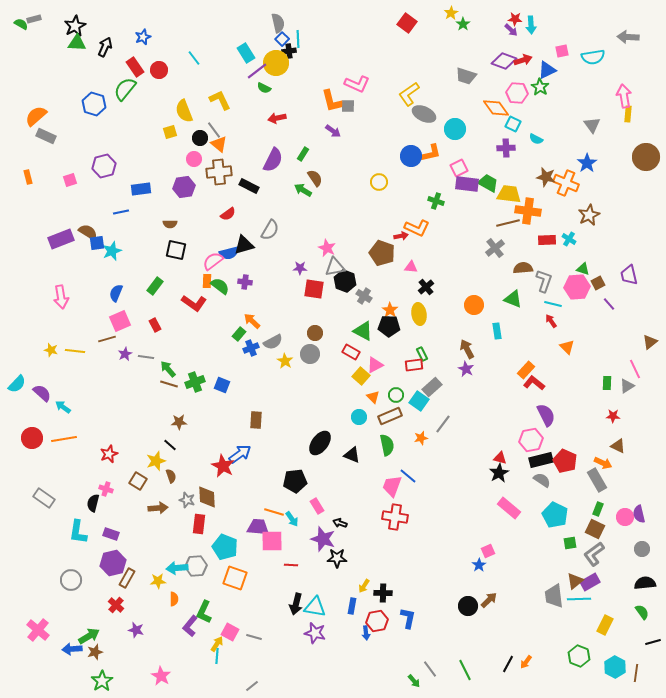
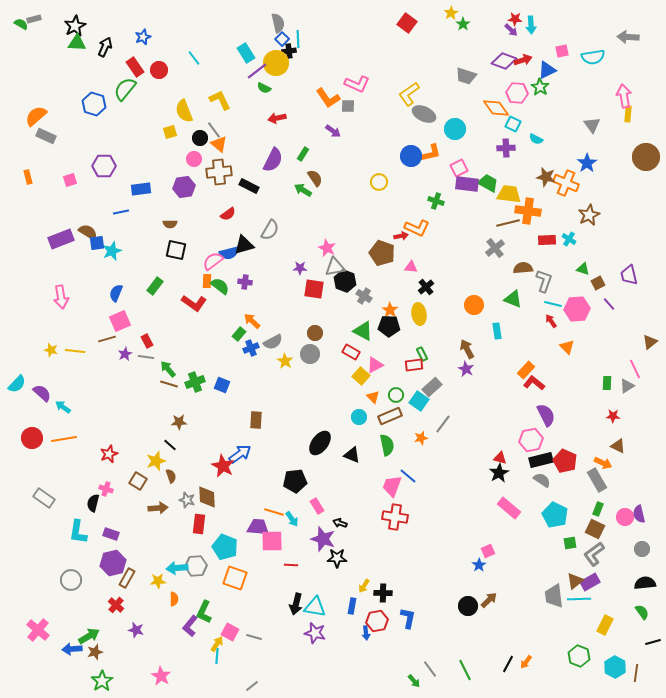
orange L-shape at (332, 101): moved 4 px left, 3 px up; rotated 20 degrees counterclockwise
purple hexagon at (104, 166): rotated 15 degrees clockwise
pink hexagon at (577, 287): moved 22 px down
red rectangle at (155, 325): moved 8 px left, 16 px down
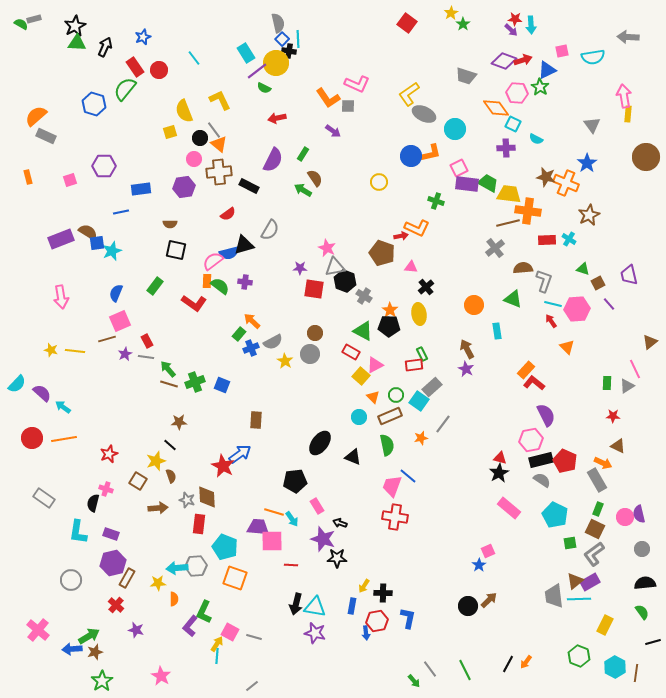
black cross at (289, 51): rotated 16 degrees clockwise
black triangle at (352, 455): moved 1 px right, 2 px down
yellow star at (158, 581): moved 2 px down
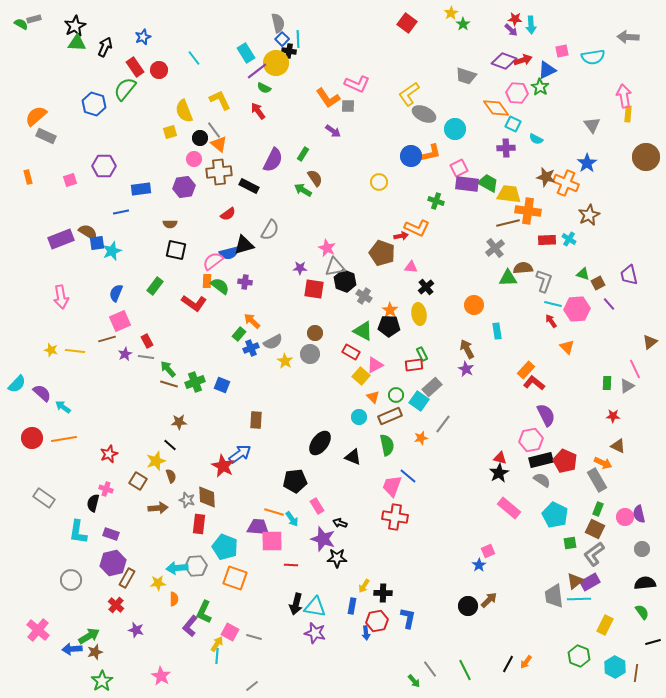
red arrow at (277, 118): moved 19 px left, 7 px up; rotated 66 degrees clockwise
green triangle at (583, 269): moved 5 px down
green triangle at (513, 299): moved 5 px left, 21 px up; rotated 24 degrees counterclockwise
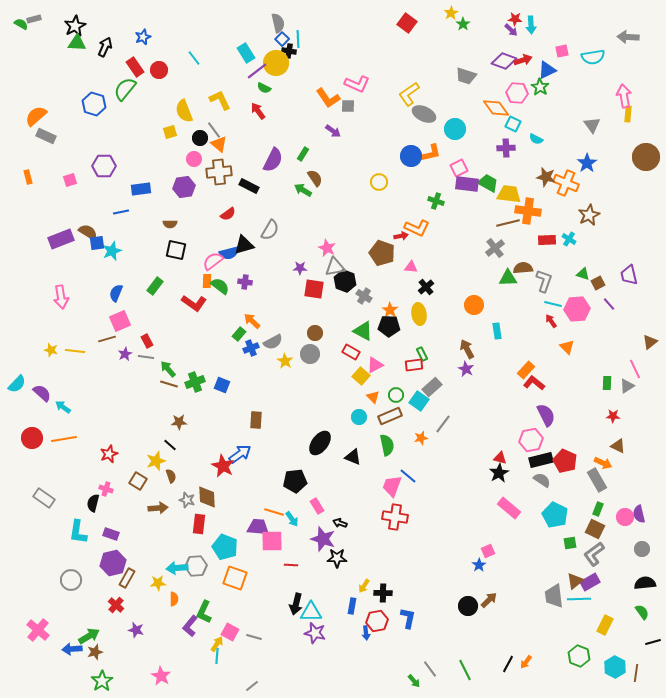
cyan triangle at (315, 607): moved 4 px left, 5 px down; rotated 10 degrees counterclockwise
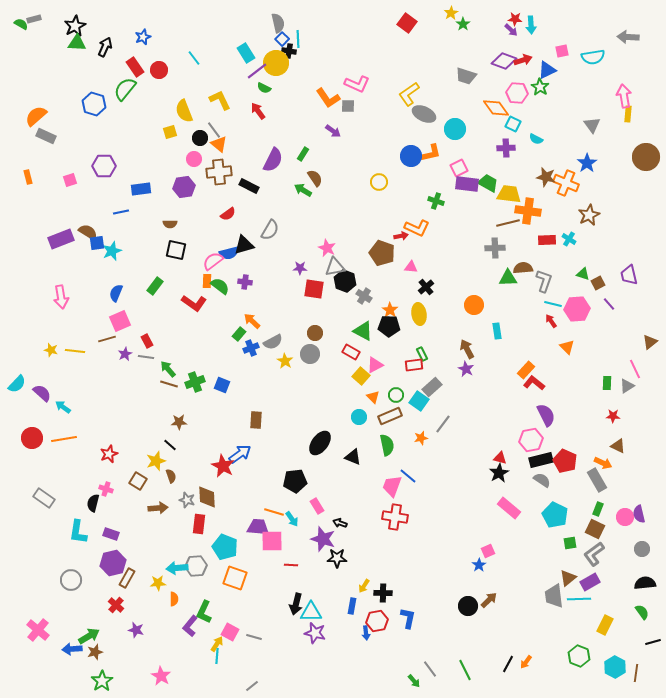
gray cross at (495, 248): rotated 36 degrees clockwise
brown triangle at (575, 581): moved 7 px left, 3 px up
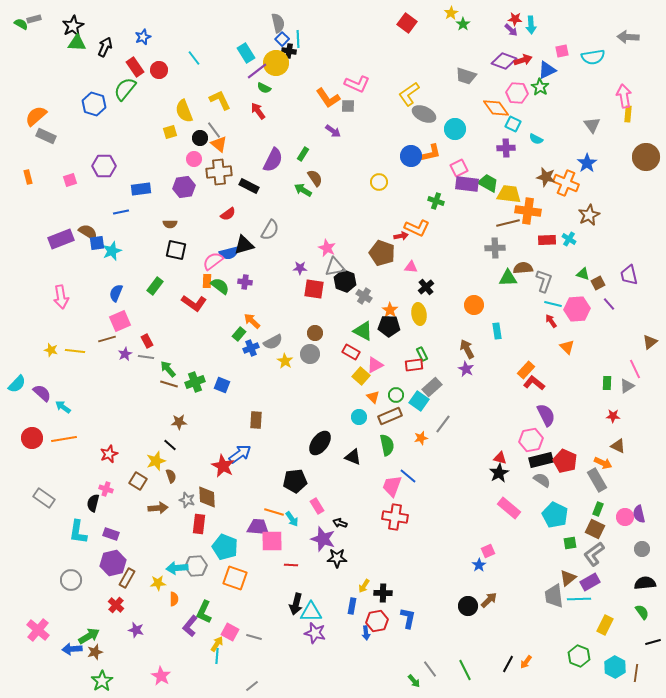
black star at (75, 26): moved 2 px left
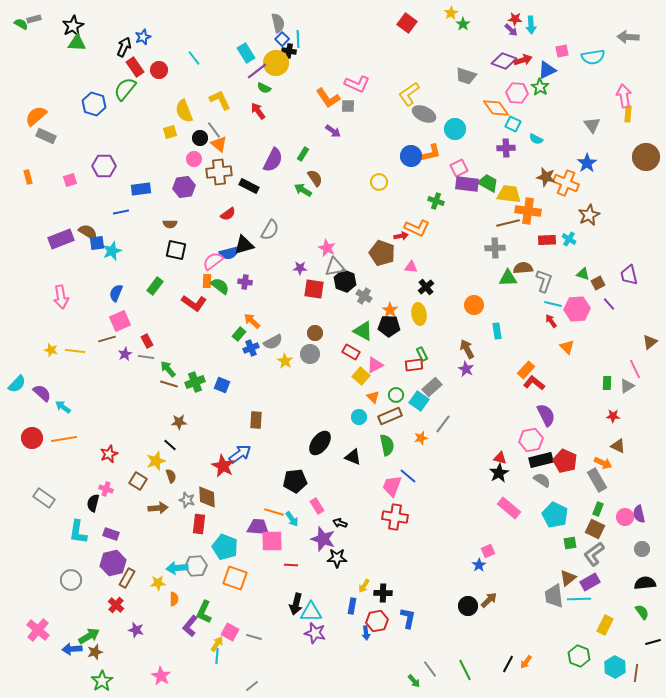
black arrow at (105, 47): moved 19 px right
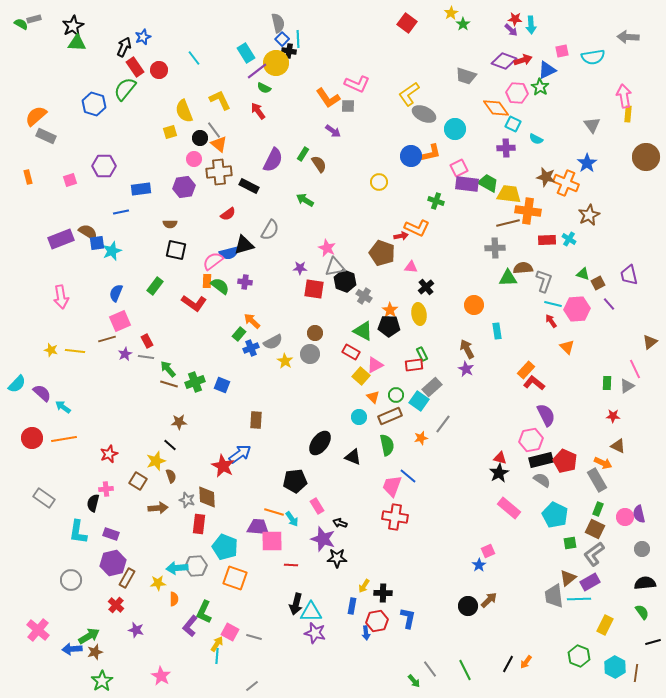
brown semicircle at (315, 178): moved 4 px right, 14 px up
green arrow at (303, 190): moved 2 px right, 10 px down
pink cross at (106, 489): rotated 24 degrees counterclockwise
